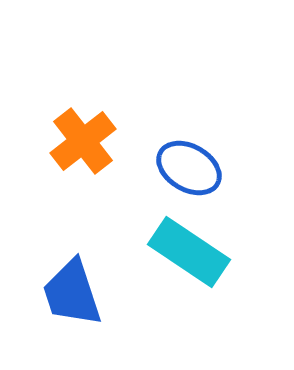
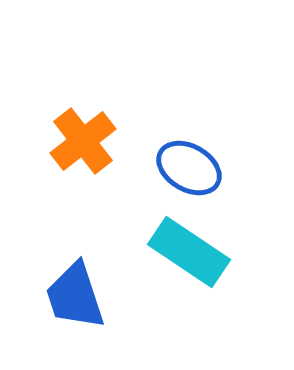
blue trapezoid: moved 3 px right, 3 px down
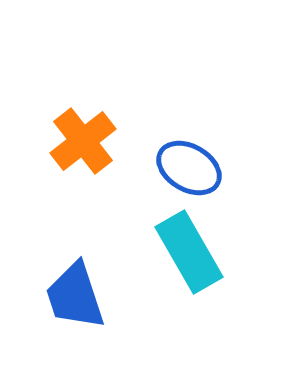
cyan rectangle: rotated 26 degrees clockwise
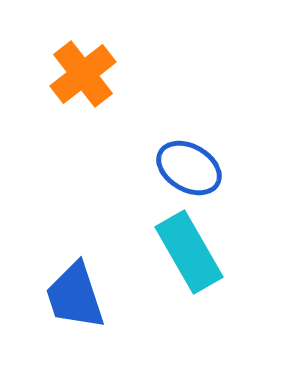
orange cross: moved 67 px up
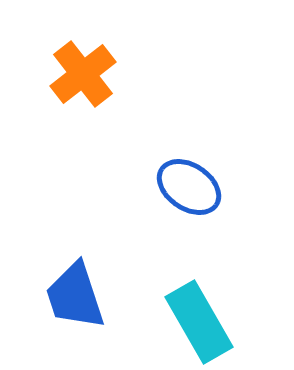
blue ellipse: moved 19 px down; rotated 4 degrees clockwise
cyan rectangle: moved 10 px right, 70 px down
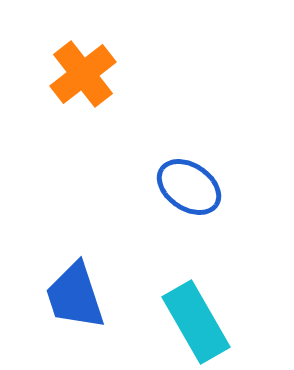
cyan rectangle: moved 3 px left
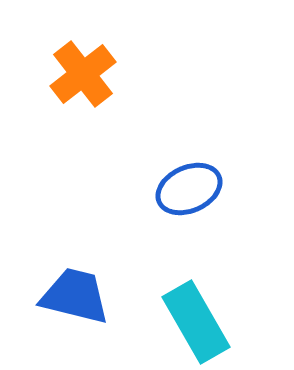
blue ellipse: moved 2 px down; rotated 58 degrees counterclockwise
blue trapezoid: rotated 122 degrees clockwise
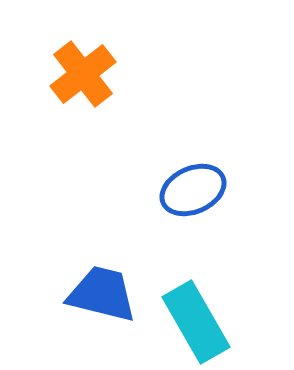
blue ellipse: moved 4 px right, 1 px down
blue trapezoid: moved 27 px right, 2 px up
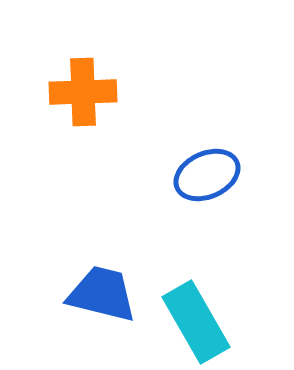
orange cross: moved 18 px down; rotated 36 degrees clockwise
blue ellipse: moved 14 px right, 15 px up
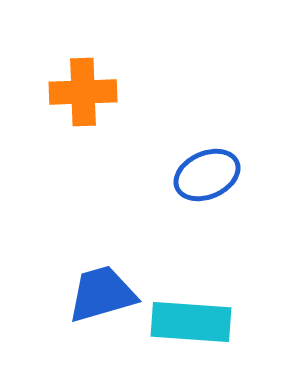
blue trapezoid: rotated 30 degrees counterclockwise
cyan rectangle: moved 5 px left; rotated 56 degrees counterclockwise
